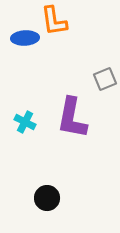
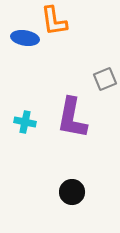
blue ellipse: rotated 12 degrees clockwise
cyan cross: rotated 15 degrees counterclockwise
black circle: moved 25 px right, 6 px up
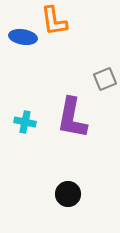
blue ellipse: moved 2 px left, 1 px up
black circle: moved 4 px left, 2 px down
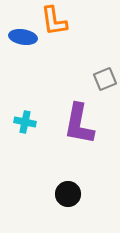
purple L-shape: moved 7 px right, 6 px down
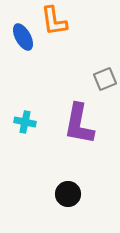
blue ellipse: rotated 52 degrees clockwise
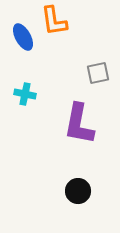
gray square: moved 7 px left, 6 px up; rotated 10 degrees clockwise
cyan cross: moved 28 px up
black circle: moved 10 px right, 3 px up
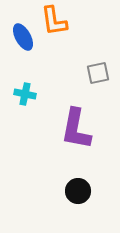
purple L-shape: moved 3 px left, 5 px down
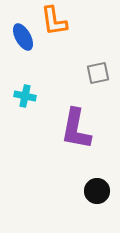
cyan cross: moved 2 px down
black circle: moved 19 px right
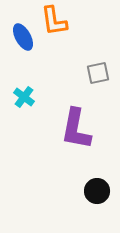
cyan cross: moved 1 px left, 1 px down; rotated 25 degrees clockwise
